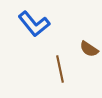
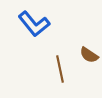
brown semicircle: moved 6 px down
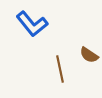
blue L-shape: moved 2 px left
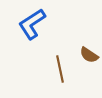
blue L-shape: rotated 96 degrees clockwise
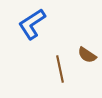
brown semicircle: moved 2 px left
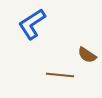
brown line: moved 6 px down; rotated 72 degrees counterclockwise
